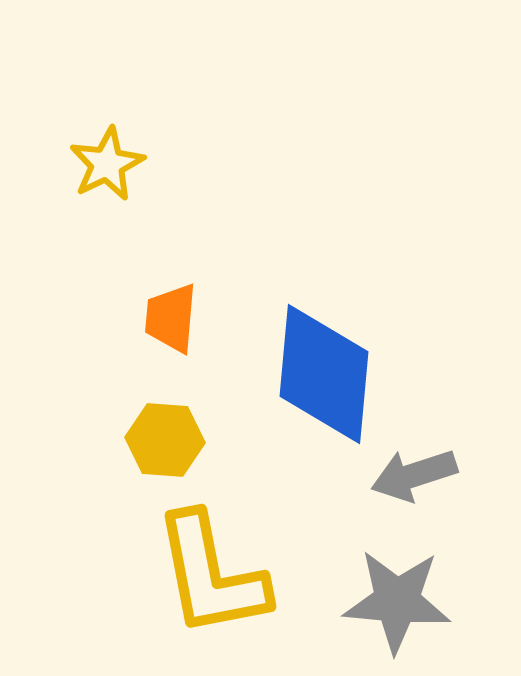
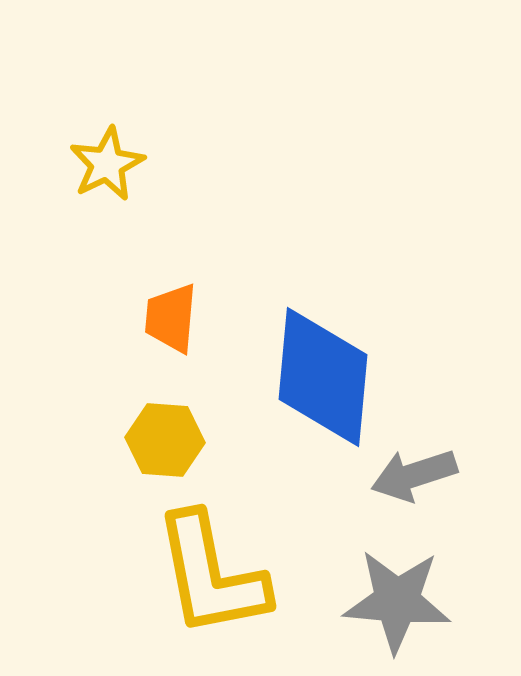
blue diamond: moved 1 px left, 3 px down
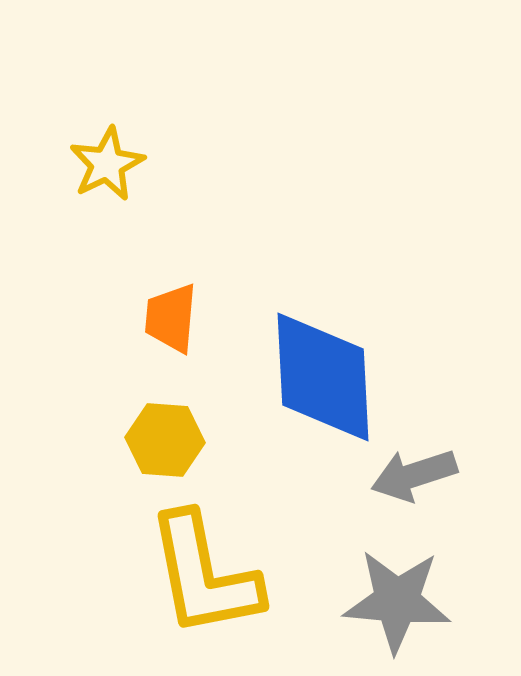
blue diamond: rotated 8 degrees counterclockwise
yellow L-shape: moved 7 px left
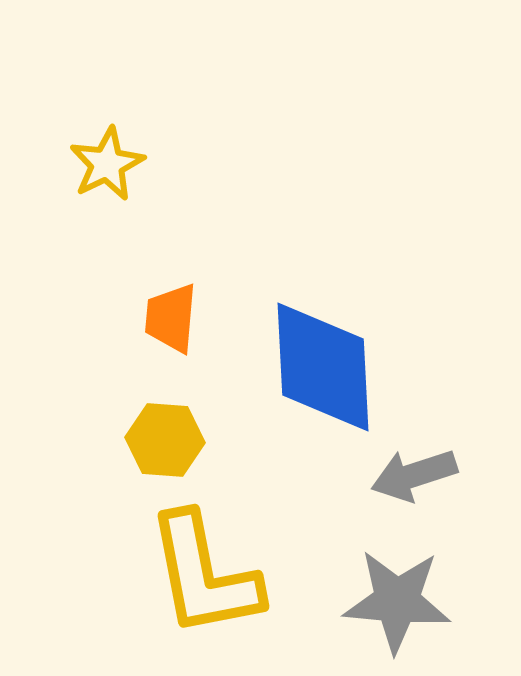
blue diamond: moved 10 px up
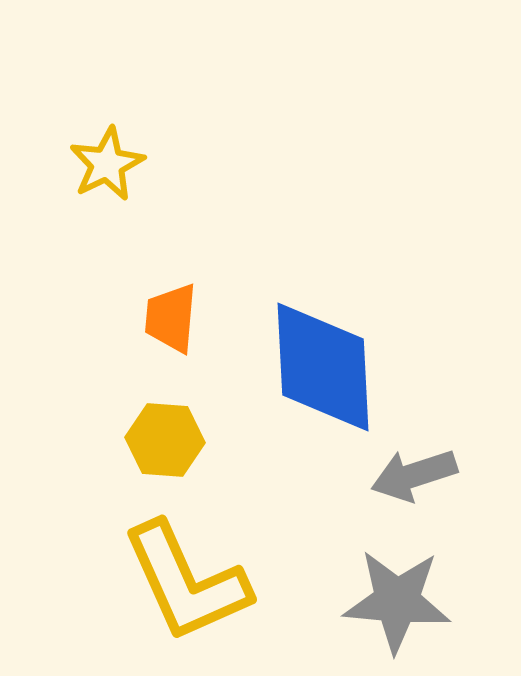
yellow L-shape: moved 18 px left, 7 px down; rotated 13 degrees counterclockwise
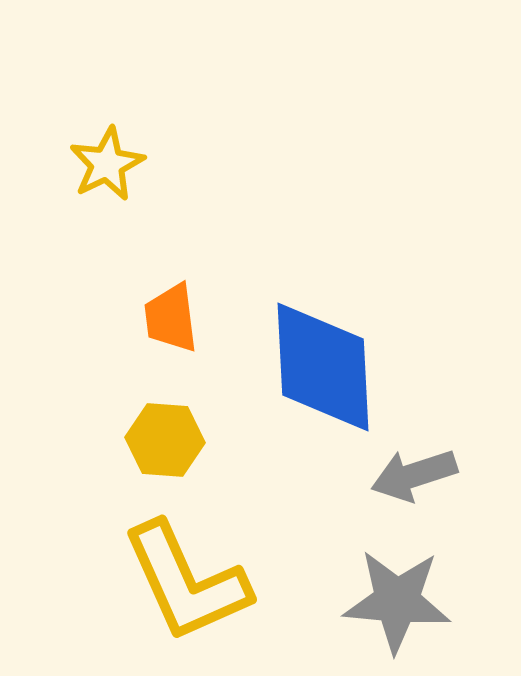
orange trapezoid: rotated 12 degrees counterclockwise
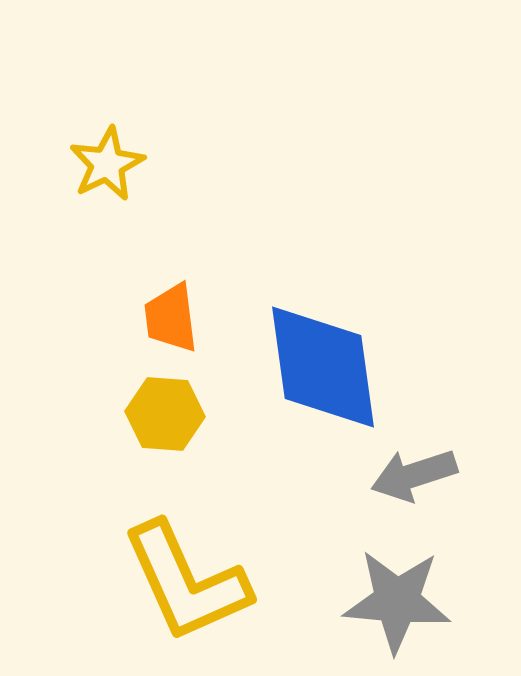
blue diamond: rotated 5 degrees counterclockwise
yellow hexagon: moved 26 px up
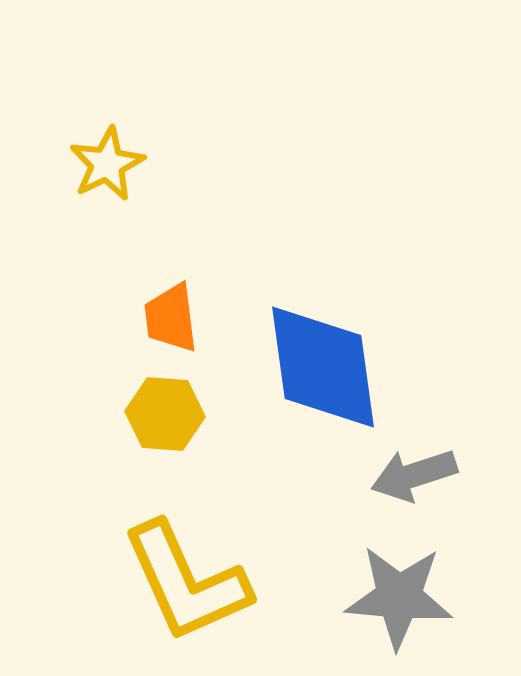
gray star: moved 2 px right, 4 px up
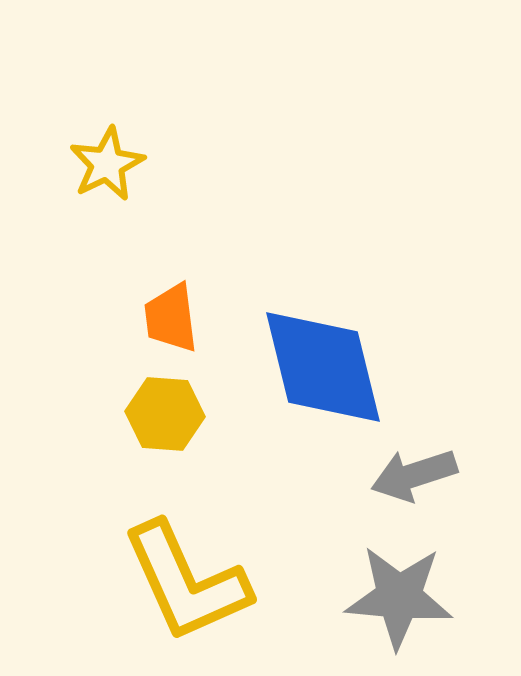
blue diamond: rotated 6 degrees counterclockwise
